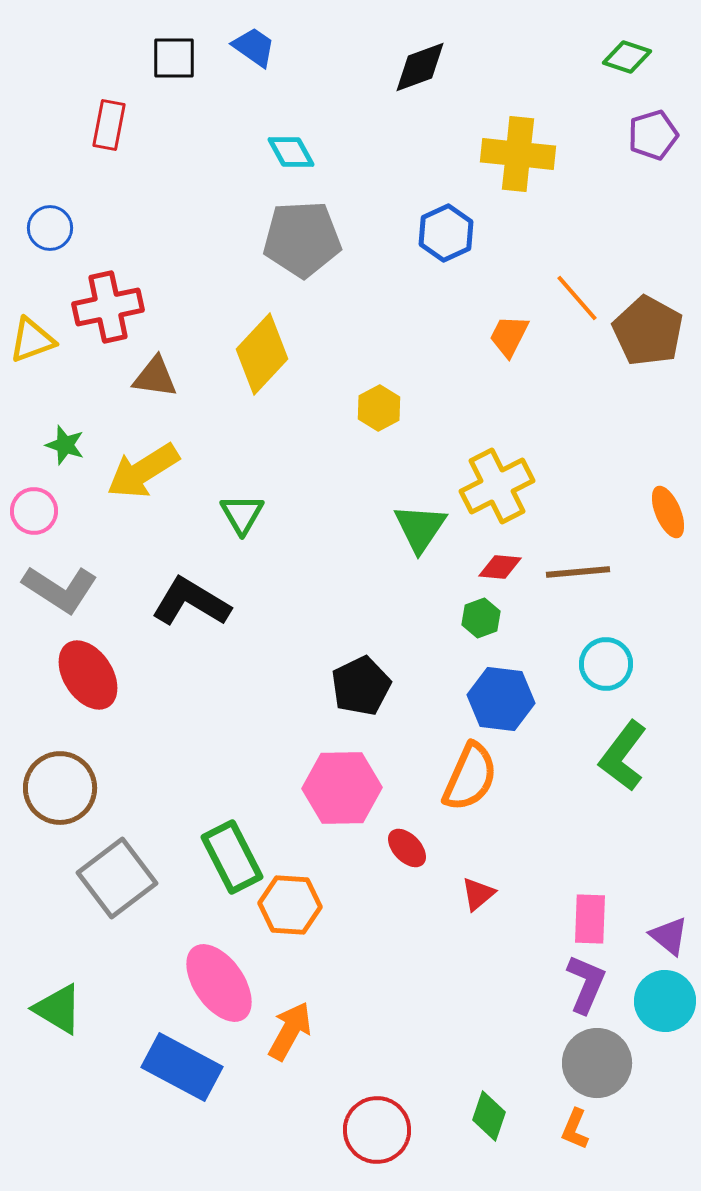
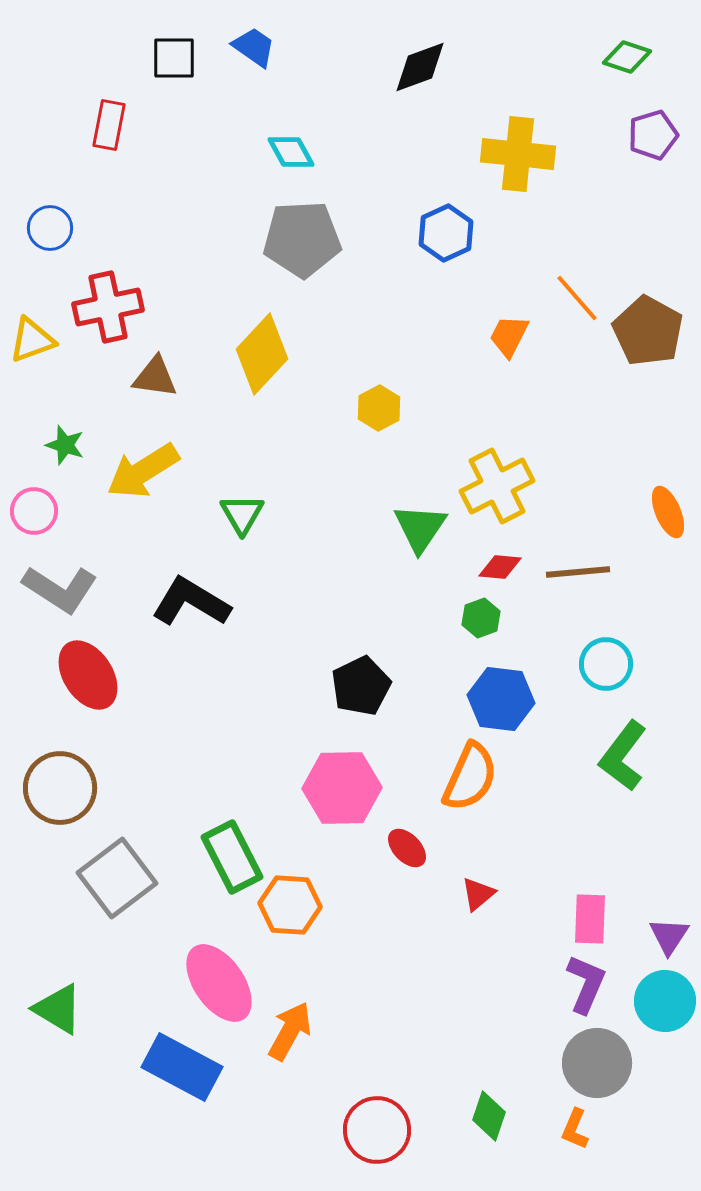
purple triangle at (669, 936): rotated 24 degrees clockwise
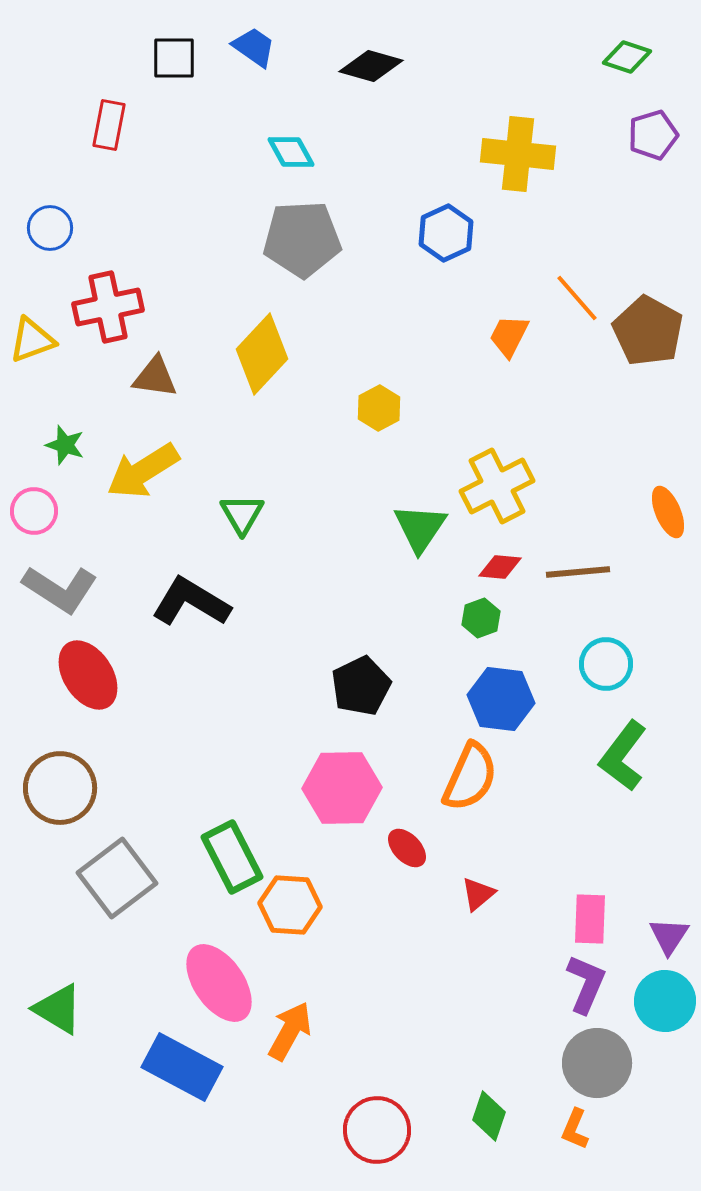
black diamond at (420, 67): moved 49 px left, 1 px up; rotated 36 degrees clockwise
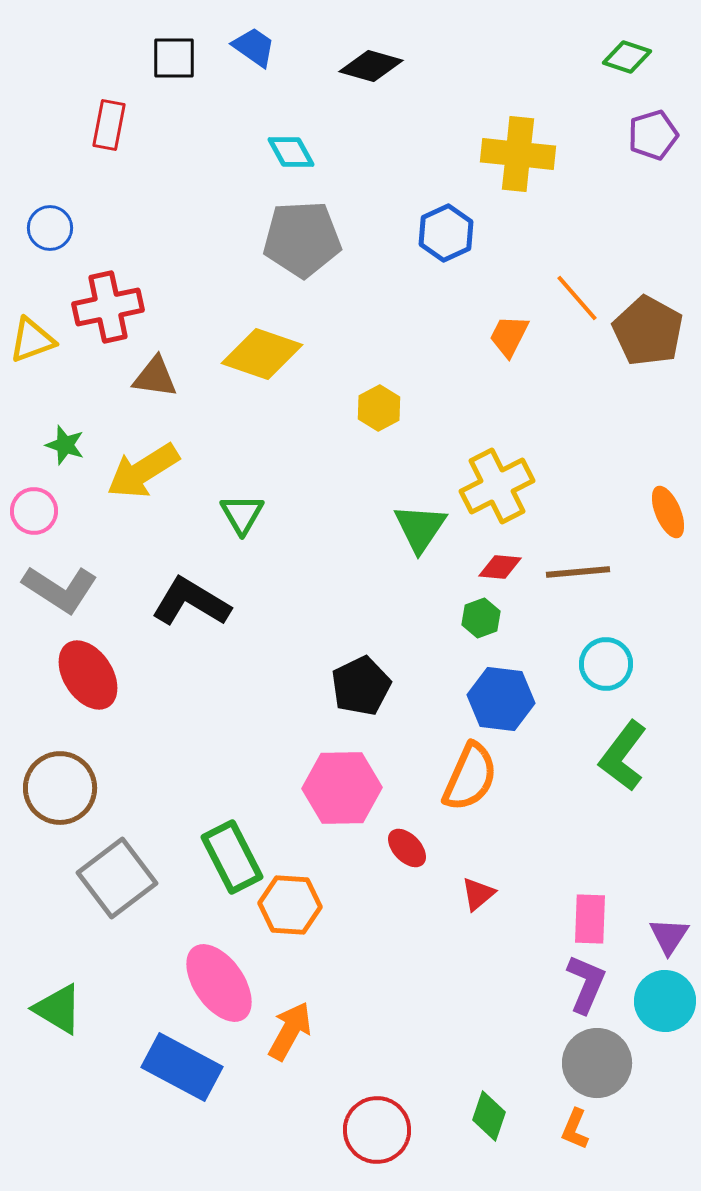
yellow diamond at (262, 354): rotated 66 degrees clockwise
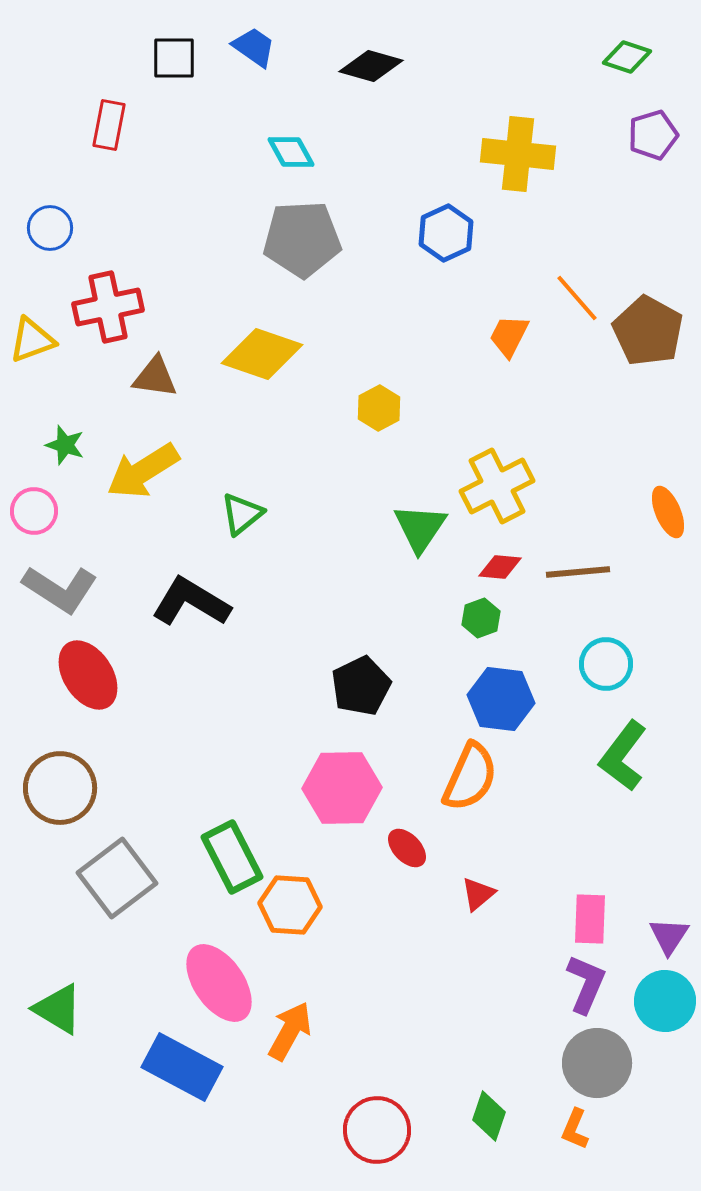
green triangle at (242, 514): rotated 21 degrees clockwise
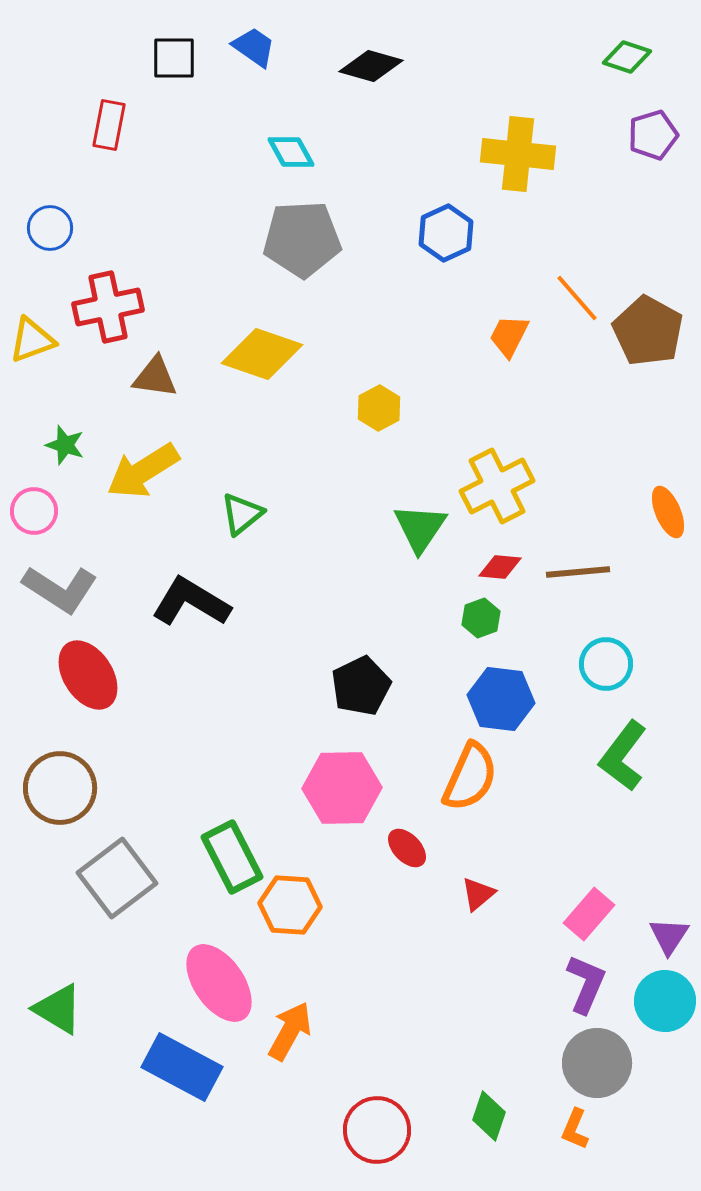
pink rectangle at (590, 919): moved 1 px left, 5 px up; rotated 39 degrees clockwise
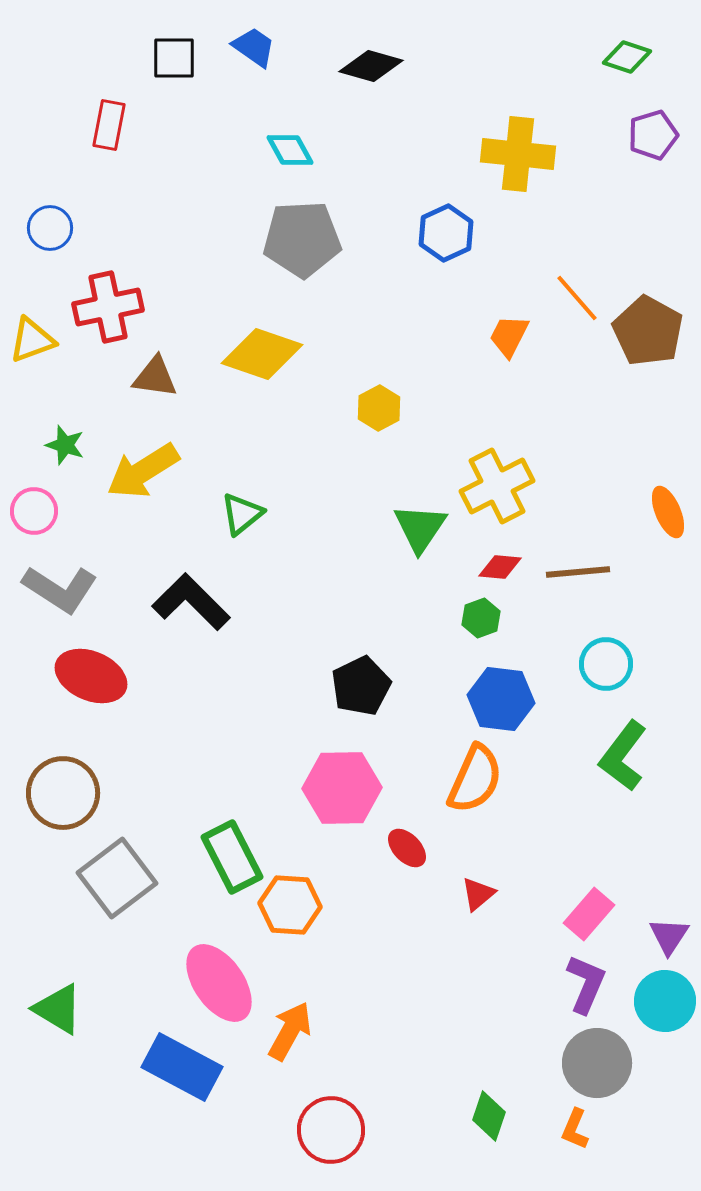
cyan diamond at (291, 152): moved 1 px left, 2 px up
black L-shape at (191, 602): rotated 14 degrees clockwise
red ellipse at (88, 675): moved 3 px right, 1 px down; rotated 34 degrees counterclockwise
orange semicircle at (470, 777): moved 5 px right, 2 px down
brown circle at (60, 788): moved 3 px right, 5 px down
red circle at (377, 1130): moved 46 px left
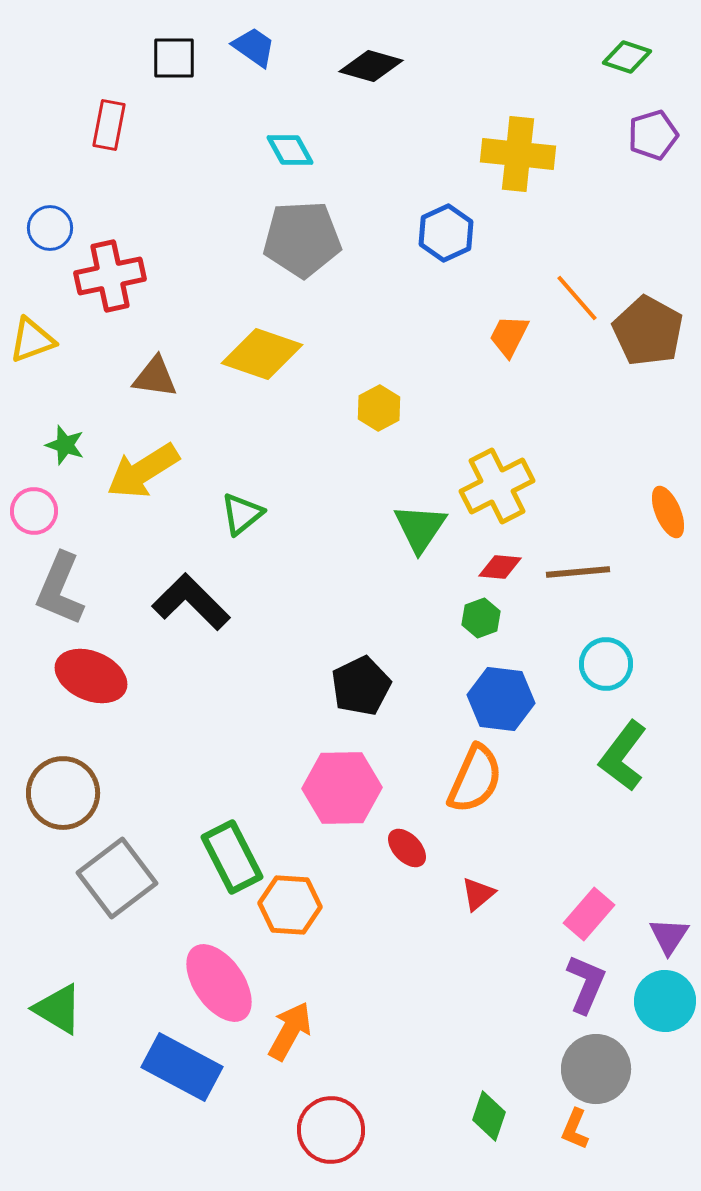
red cross at (108, 307): moved 2 px right, 31 px up
gray L-shape at (60, 589): rotated 80 degrees clockwise
gray circle at (597, 1063): moved 1 px left, 6 px down
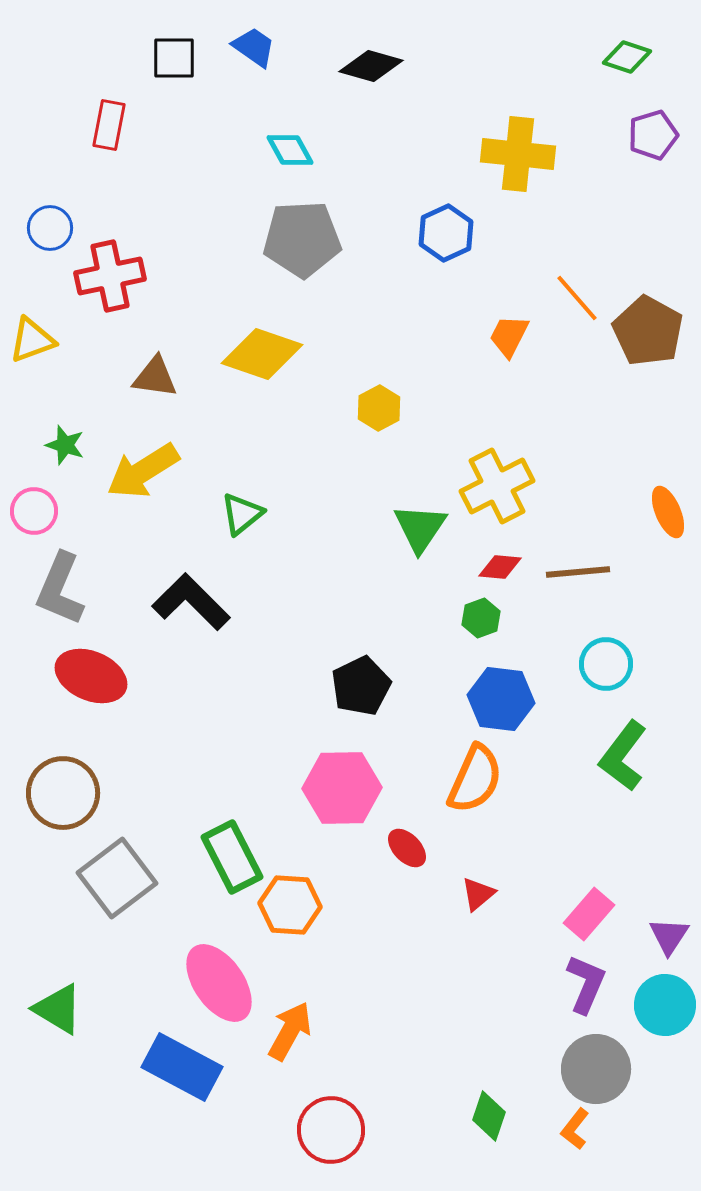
cyan circle at (665, 1001): moved 4 px down
orange L-shape at (575, 1129): rotated 15 degrees clockwise
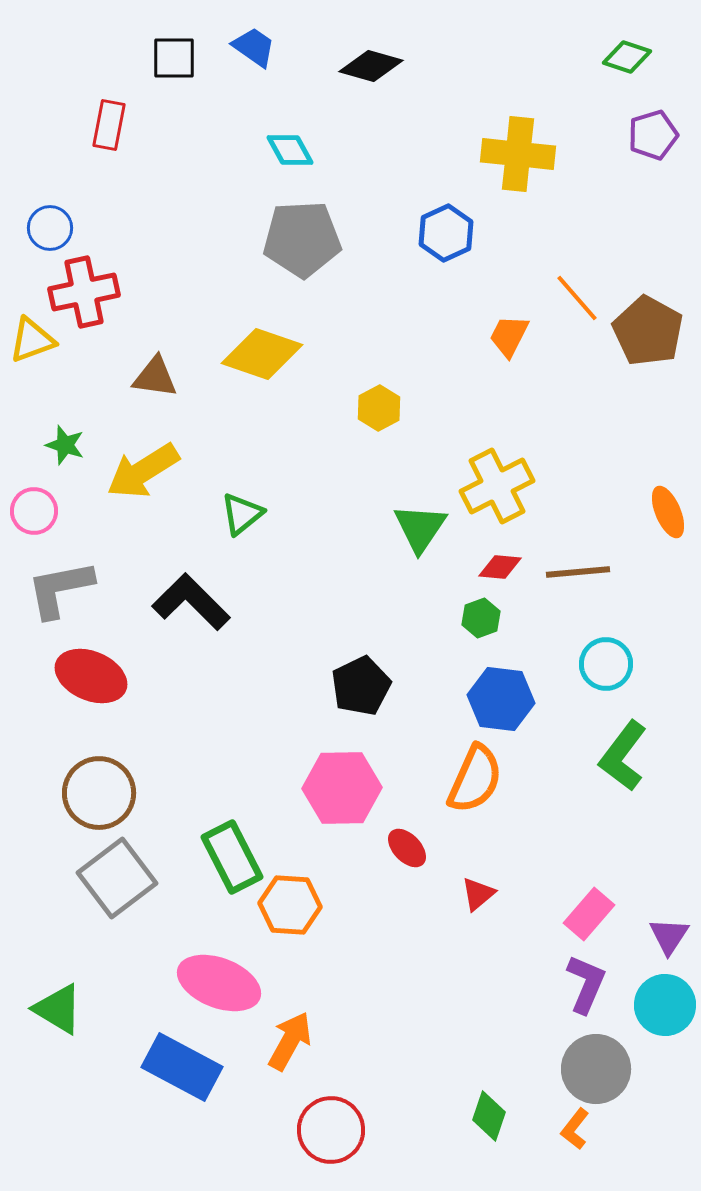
red cross at (110, 276): moved 26 px left, 16 px down
gray L-shape at (60, 589): rotated 56 degrees clockwise
brown circle at (63, 793): moved 36 px right
pink ellipse at (219, 983): rotated 34 degrees counterclockwise
orange arrow at (290, 1031): moved 10 px down
